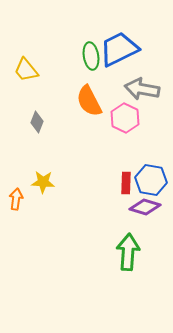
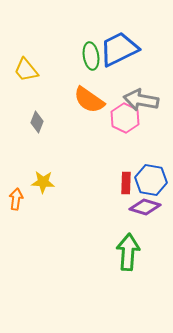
gray arrow: moved 1 px left, 11 px down
orange semicircle: moved 1 px up; rotated 28 degrees counterclockwise
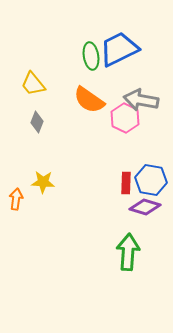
yellow trapezoid: moved 7 px right, 14 px down
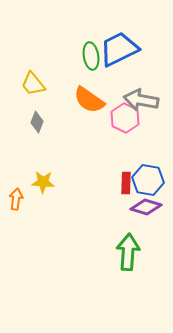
blue hexagon: moved 3 px left
purple diamond: moved 1 px right
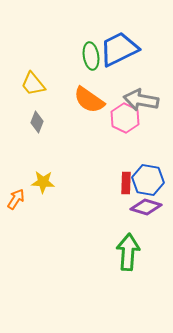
orange arrow: rotated 25 degrees clockwise
